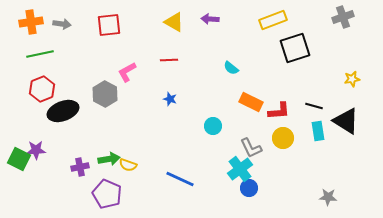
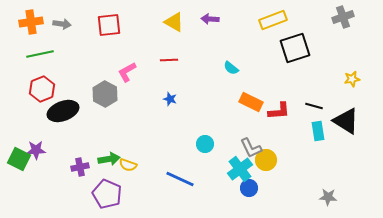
cyan circle: moved 8 px left, 18 px down
yellow circle: moved 17 px left, 22 px down
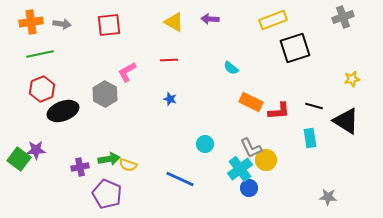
cyan rectangle: moved 8 px left, 7 px down
green square: rotated 10 degrees clockwise
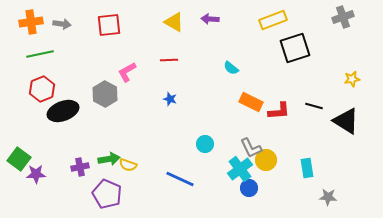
cyan rectangle: moved 3 px left, 30 px down
purple star: moved 24 px down
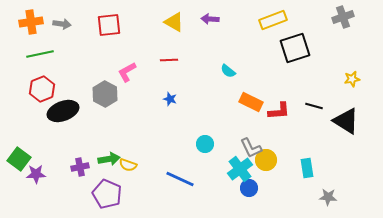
cyan semicircle: moved 3 px left, 3 px down
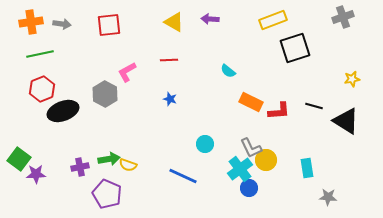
blue line: moved 3 px right, 3 px up
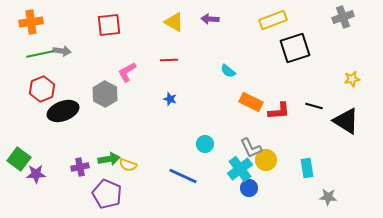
gray arrow: moved 27 px down
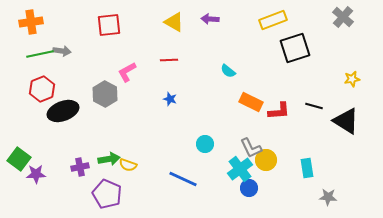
gray cross: rotated 30 degrees counterclockwise
blue line: moved 3 px down
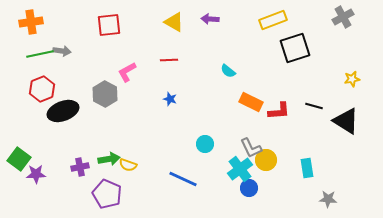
gray cross: rotated 20 degrees clockwise
gray star: moved 2 px down
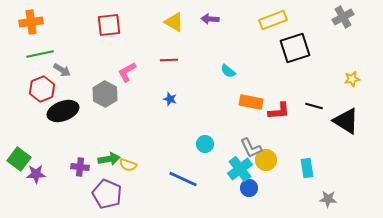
gray arrow: moved 19 px down; rotated 24 degrees clockwise
orange rectangle: rotated 15 degrees counterclockwise
purple cross: rotated 18 degrees clockwise
